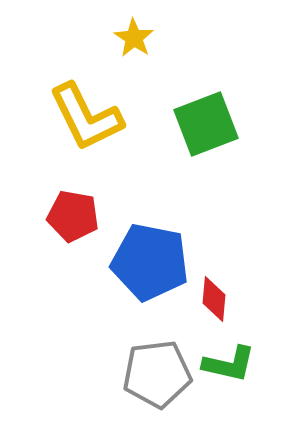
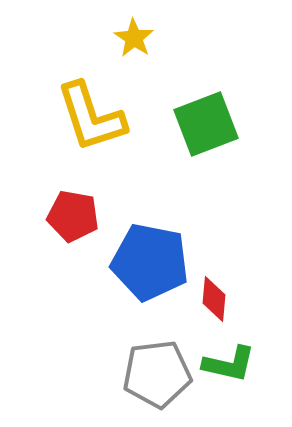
yellow L-shape: moved 5 px right; rotated 8 degrees clockwise
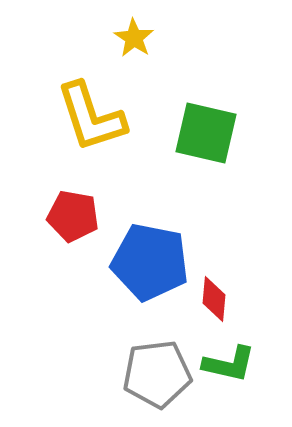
green square: moved 9 px down; rotated 34 degrees clockwise
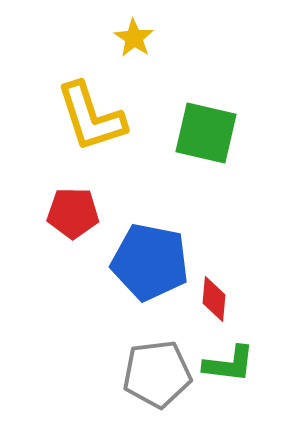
red pentagon: moved 3 px up; rotated 9 degrees counterclockwise
green L-shape: rotated 6 degrees counterclockwise
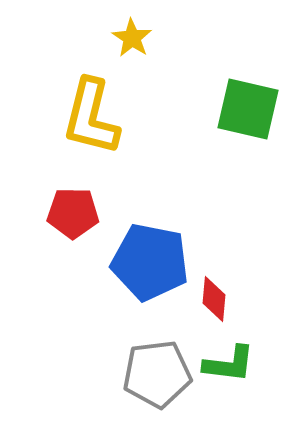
yellow star: moved 2 px left
yellow L-shape: rotated 32 degrees clockwise
green square: moved 42 px right, 24 px up
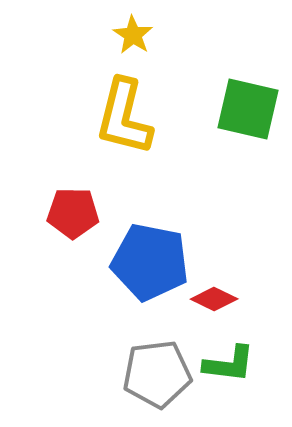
yellow star: moved 1 px right, 3 px up
yellow L-shape: moved 33 px right
red diamond: rotated 69 degrees counterclockwise
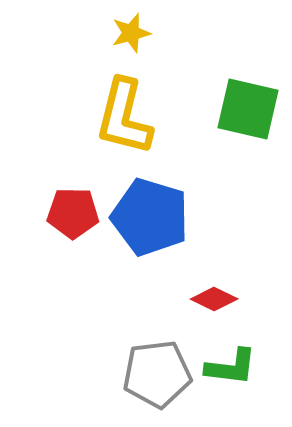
yellow star: moved 2 px left, 2 px up; rotated 24 degrees clockwise
blue pentagon: moved 45 px up; rotated 6 degrees clockwise
green L-shape: moved 2 px right, 3 px down
